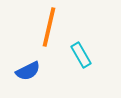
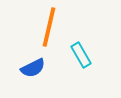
blue semicircle: moved 5 px right, 3 px up
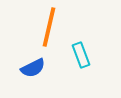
cyan rectangle: rotated 10 degrees clockwise
